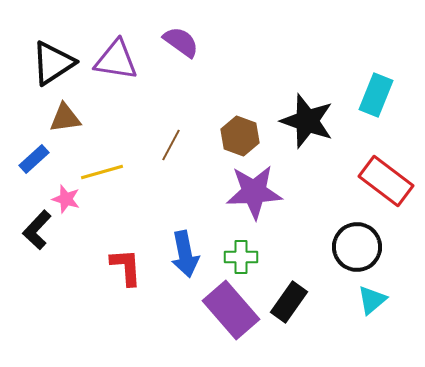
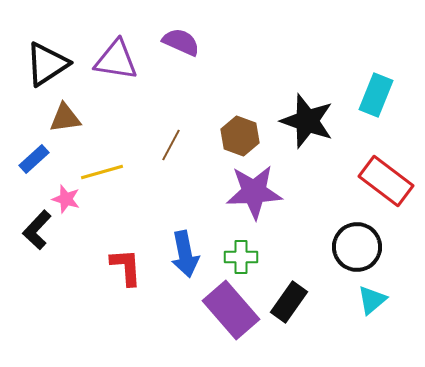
purple semicircle: rotated 12 degrees counterclockwise
black triangle: moved 6 px left, 1 px down
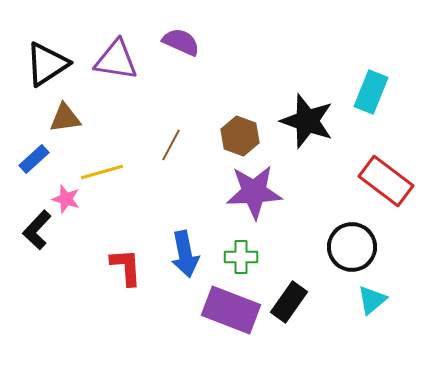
cyan rectangle: moved 5 px left, 3 px up
black circle: moved 5 px left
purple rectangle: rotated 28 degrees counterclockwise
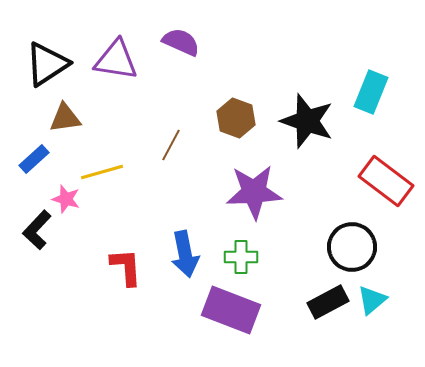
brown hexagon: moved 4 px left, 18 px up
black rectangle: moved 39 px right; rotated 27 degrees clockwise
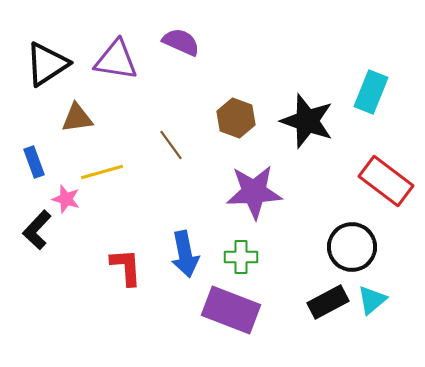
brown triangle: moved 12 px right
brown line: rotated 64 degrees counterclockwise
blue rectangle: moved 3 px down; rotated 68 degrees counterclockwise
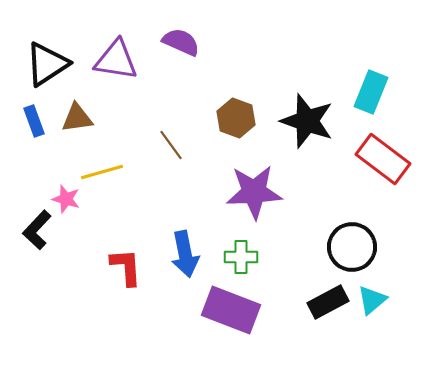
blue rectangle: moved 41 px up
red rectangle: moved 3 px left, 22 px up
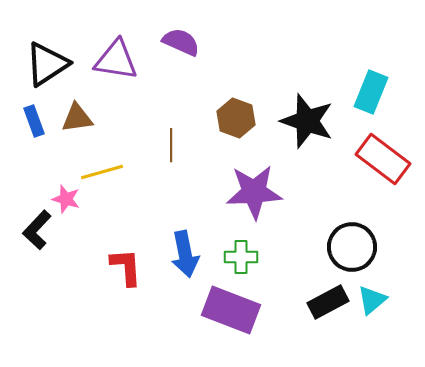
brown line: rotated 36 degrees clockwise
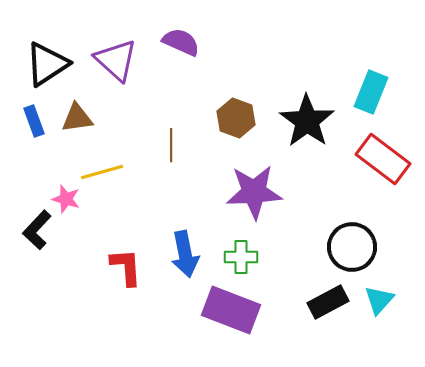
purple triangle: rotated 33 degrees clockwise
black star: rotated 16 degrees clockwise
cyan triangle: moved 7 px right; rotated 8 degrees counterclockwise
